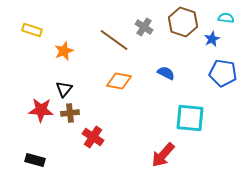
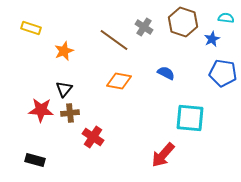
yellow rectangle: moved 1 px left, 2 px up
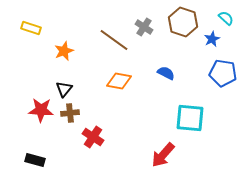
cyan semicircle: rotated 35 degrees clockwise
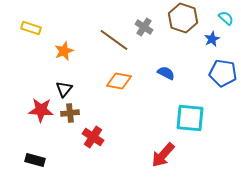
brown hexagon: moved 4 px up
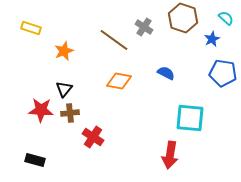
red arrow: moved 7 px right; rotated 32 degrees counterclockwise
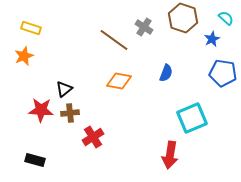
orange star: moved 40 px left, 5 px down
blue semicircle: rotated 84 degrees clockwise
black triangle: rotated 12 degrees clockwise
cyan square: moved 2 px right; rotated 28 degrees counterclockwise
red cross: rotated 25 degrees clockwise
